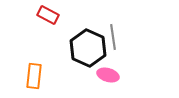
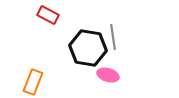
black hexagon: rotated 15 degrees counterclockwise
orange rectangle: moved 1 px left, 6 px down; rotated 15 degrees clockwise
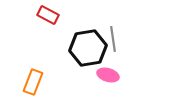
gray line: moved 2 px down
black hexagon: rotated 18 degrees counterclockwise
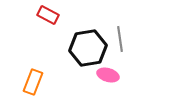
gray line: moved 7 px right
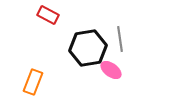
pink ellipse: moved 3 px right, 5 px up; rotated 20 degrees clockwise
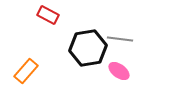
gray line: rotated 75 degrees counterclockwise
pink ellipse: moved 8 px right, 1 px down
orange rectangle: moved 7 px left, 11 px up; rotated 20 degrees clockwise
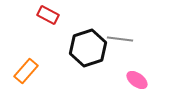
black hexagon: rotated 9 degrees counterclockwise
pink ellipse: moved 18 px right, 9 px down
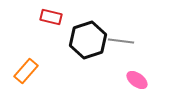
red rectangle: moved 3 px right, 2 px down; rotated 15 degrees counterclockwise
gray line: moved 1 px right, 2 px down
black hexagon: moved 8 px up
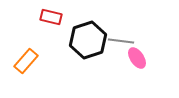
orange rectangle: moved 10 px up
pink ellipse: moved 22 px up; rotated 20 degrees clockwise
